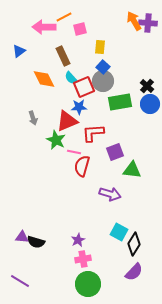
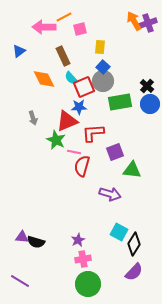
purple cross: rotated 24 degrees counterclockwise
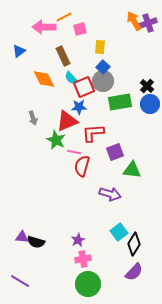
cyan square: rotated 24 degrees clockwise
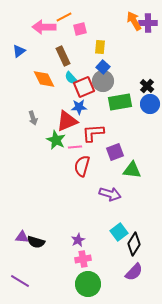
purple cross: rotated 18 degrees clockwise
pink line: moved 1 px right, 5 px up; rotated 16 degrees counterclockwise
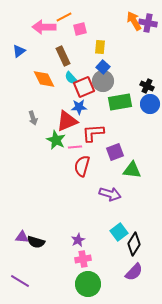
purple cross: rotated 12 degrees clockwise
black cross: rotated 16 degrees counterclockwise
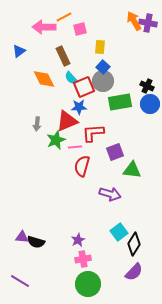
gray arrow: moved 4 px right, 6 px down; rotated 24 degrees clockwise
green star: rotated 24 degrees clockwise
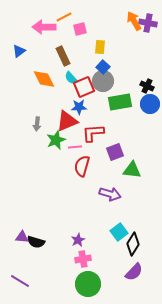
black diamond: moved 1 px left
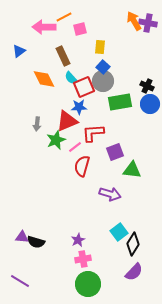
pink line: rotated 32 degrees counterclockwise
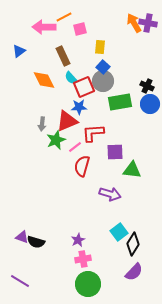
orange arrow: moved 2 px down
orange diamond: moved 1 px down
gray arrow: moved 5 px right
purple square: rotated 18 degrees clockwise
purple triangle: rotated 16 degrees clockwise
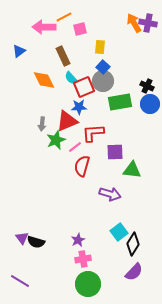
purple triangle: moved 1 px down; rotated 32 degrees clockwise
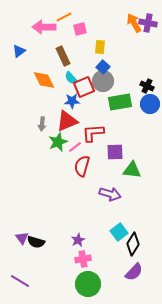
blue star: moved 7 px left, 6 px up
green star: moved 2 px right, 2 px down
